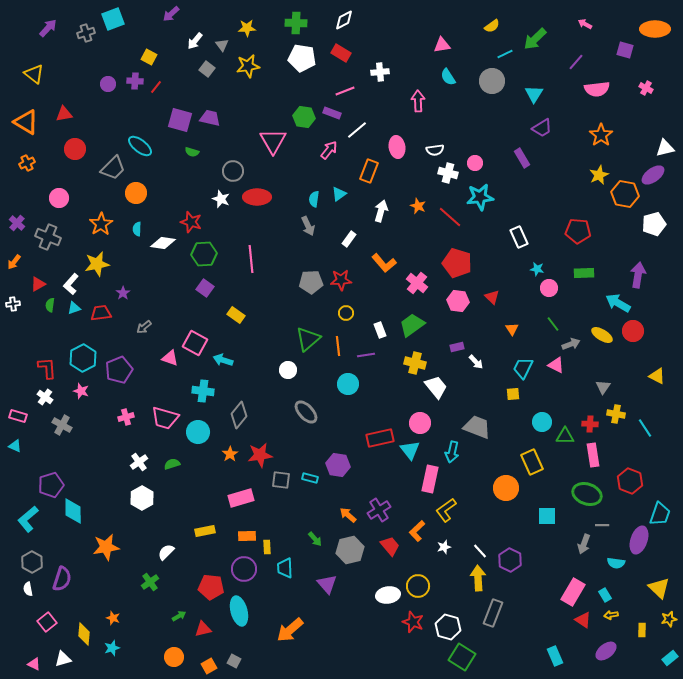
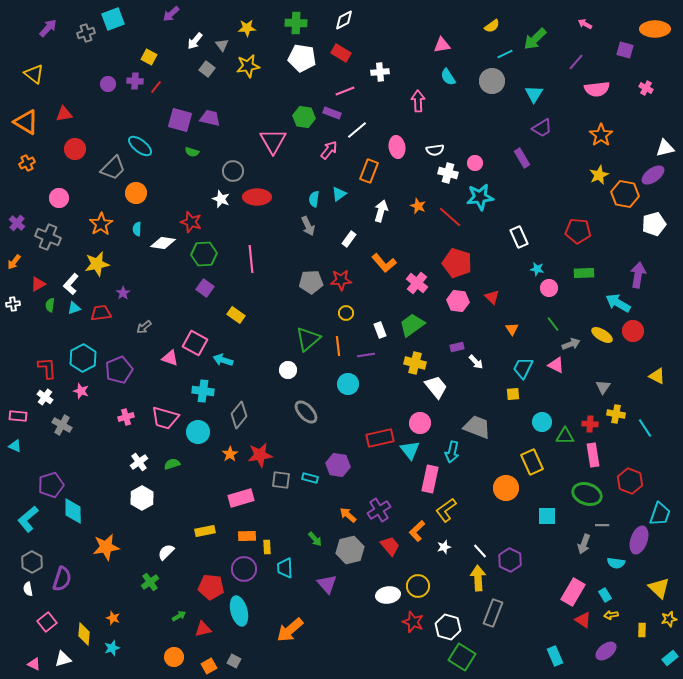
pink rectangle at (18, 416): rotated 12 degrees counterclockwise
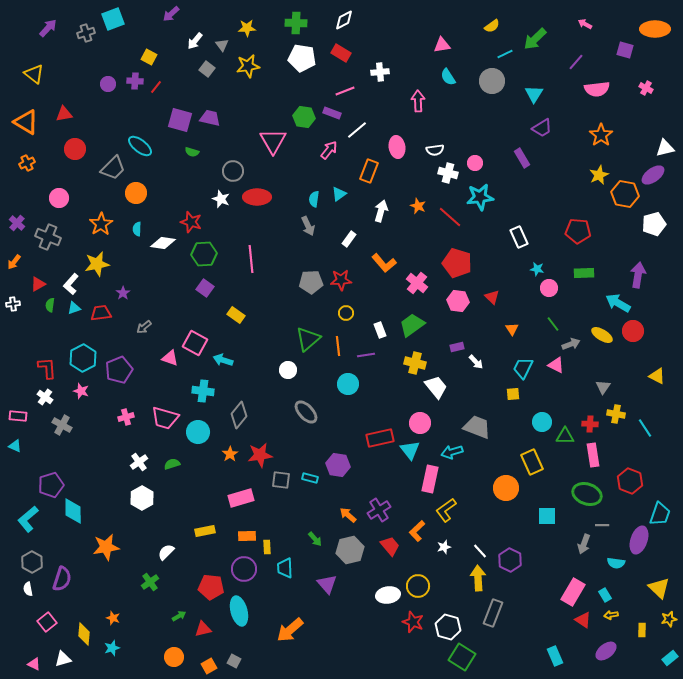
cyan arrow at (452, 452): rotated 60 degrees clockwise
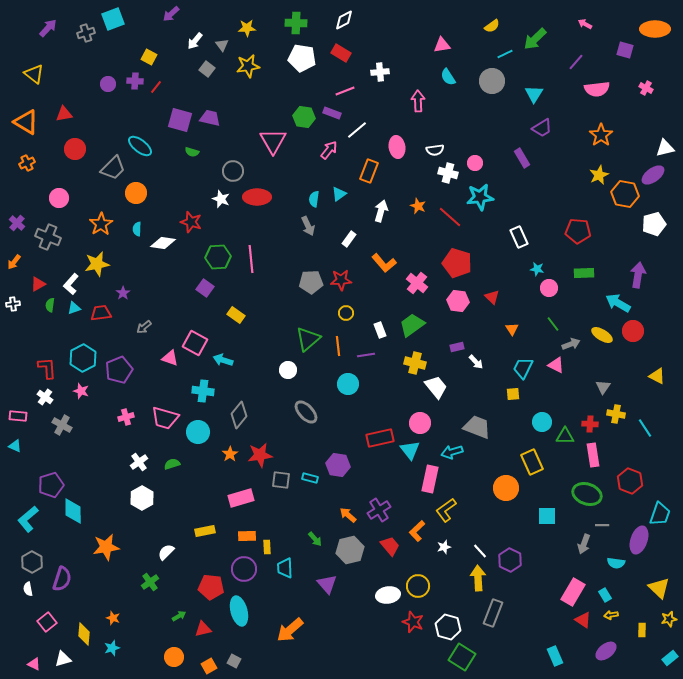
green hexagon at (204, 254): moved 14 px right, 3 px down
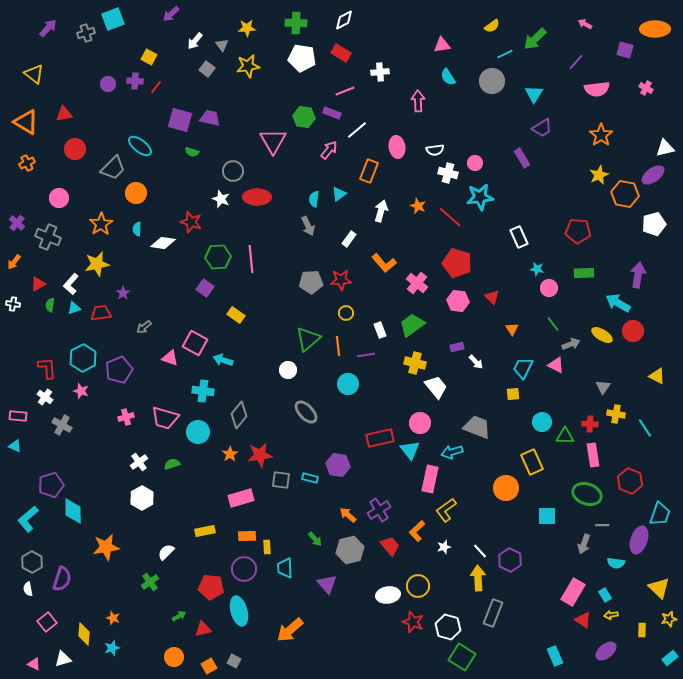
white cross at (13, 304): rotated 16 degrees clockwise
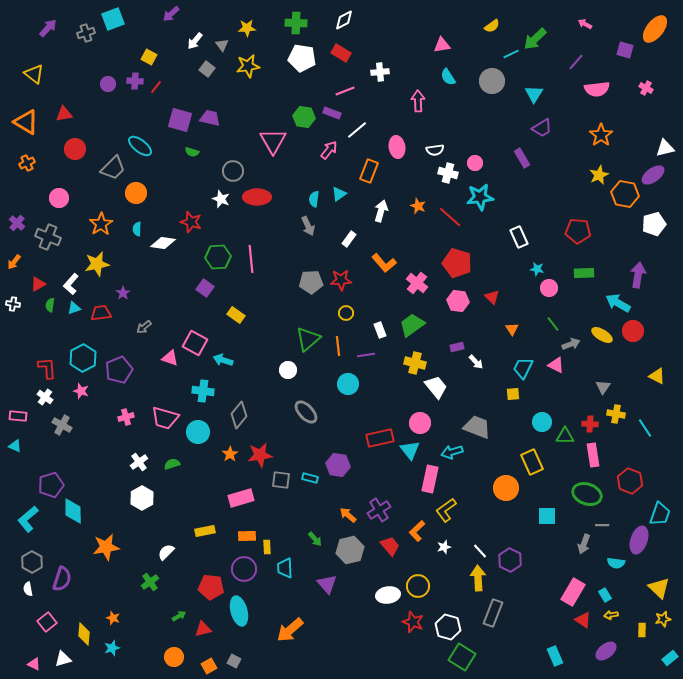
orange ellipse at (655, 29): rotated 52 degrees counterclockwise
cyan line at (505, 54): moved 6 px right
yellow star at (669, 619): moved 6 px left
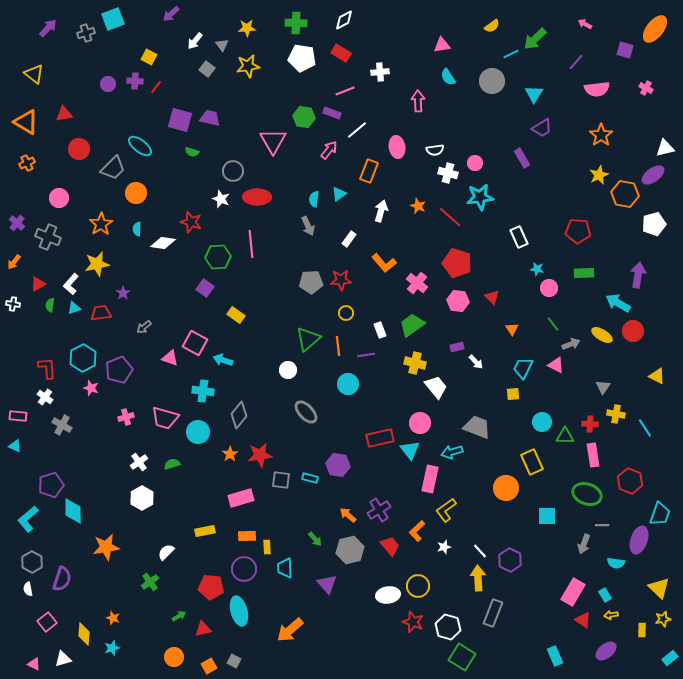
red circle at (75, 149): moved 4 px right
pink line at (251, 259): moved 15 px up
pink star at (81, 391): moved 10 px right, 3 px up
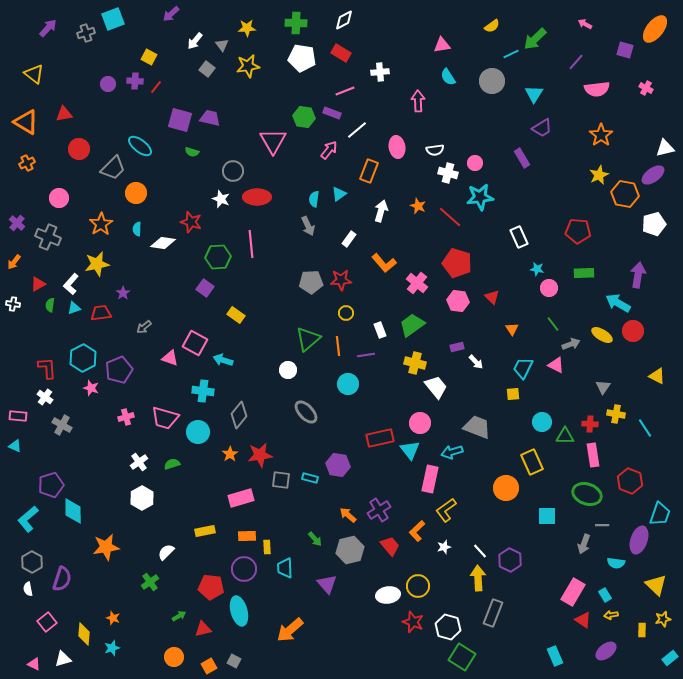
yellow triangle at (659, 588): moved 3 px left, 3 px up
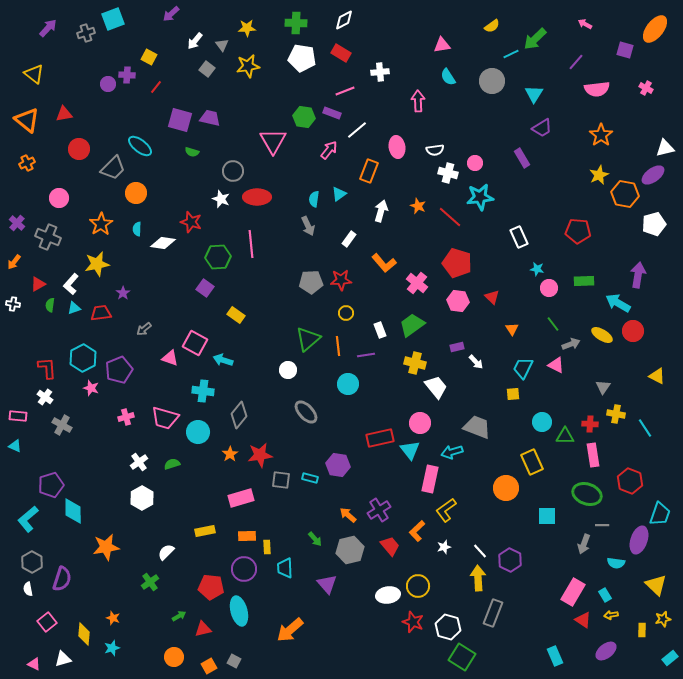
purple cross at (135, 81): moved 8 px left, 6 px up
orange triangle at (26, 122): moved 1 px right, 2 px up; rotated 8 degrees clockwise
green rectangle at (584, 273): moved 8 px down
gray arrow at (144, 327): moved 2 px down
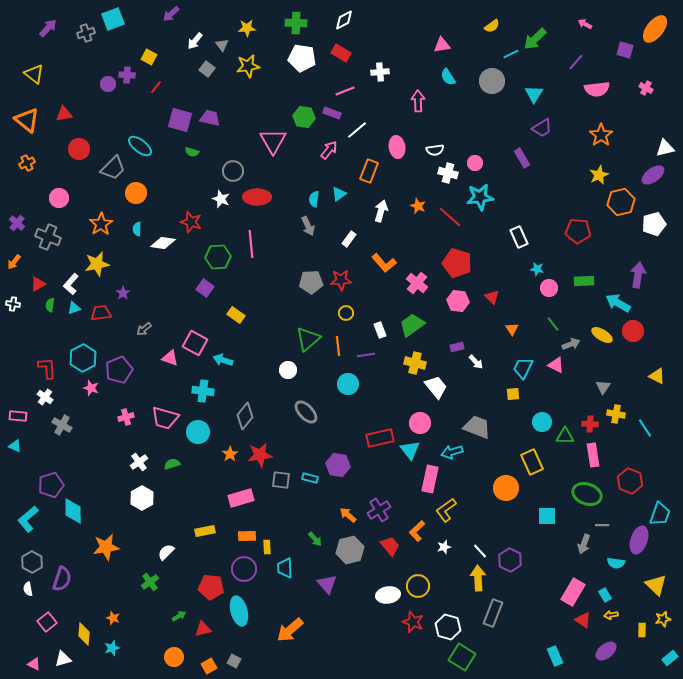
orange hexagon at (625, 194): moved 4 px left, 8 px down; rotated 24 degrees counterclockwise
gray diamond at (239, 415): moved 6 px right, 1 px down
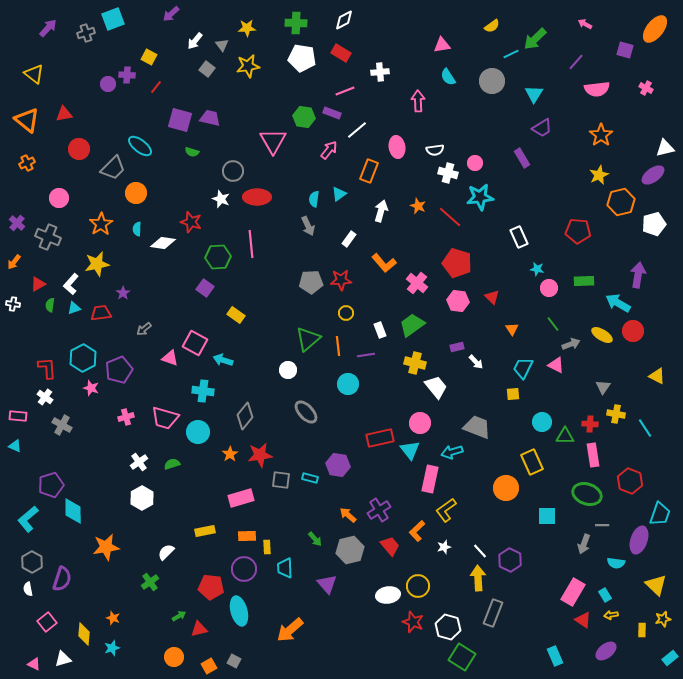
red triangle at (203, 629): moved 4 px left
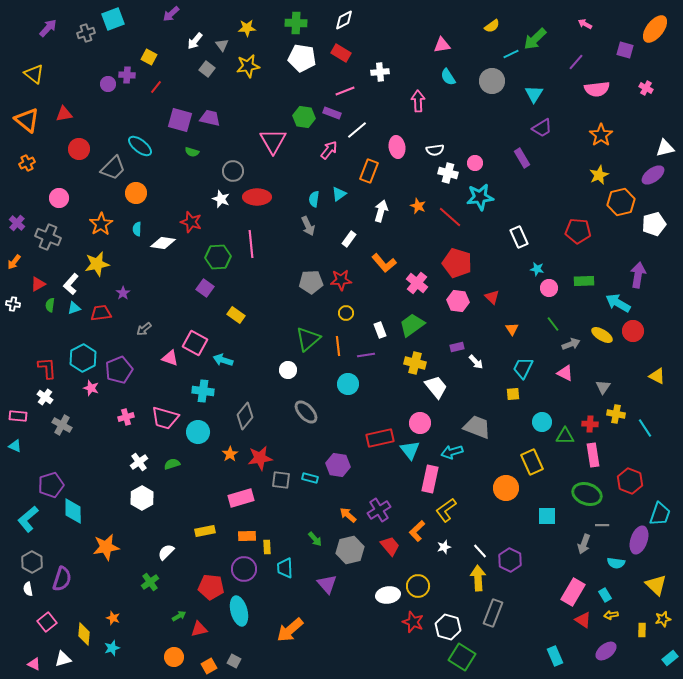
pink triangle at (556, 365): moved 9 px right, 8 px down
red star at (260, 455): moved 3 px down
